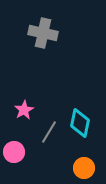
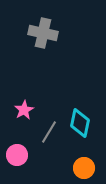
pink circle: moved 3 px right, 3 px down
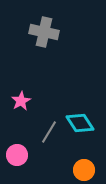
gray cross: moved 1 px right, 1 px up
pink star: moved 3 px left, 9 px up
cyan diamond: rotated 44 degrees counterclockwise
orange circle: moved 2 px down
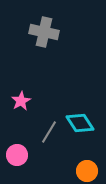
orange circle: moved 3 px right, 1 px down
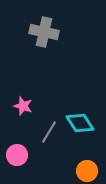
pink star: moved 2 px right, 5 px down; rotated 24 degrees counterclockwise
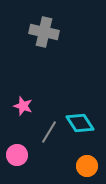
orange circle: moved 5 px up
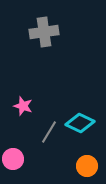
gray cross: rotated 20 degrees counterclockwise
cyan diamond: rotated 32 degrees counterclockwise
pink circle: moved 4 px left, 4 px down
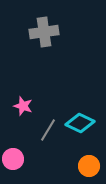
gray line: moved 1 px left, 2 px up
orange circle: moved 2 px right
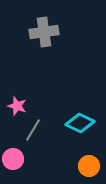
pink star: moved 6 px left
gray line: moved 15 px left
